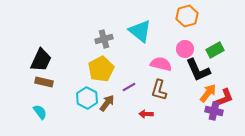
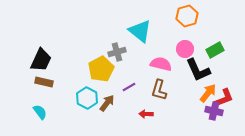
gray cross: moved 13 px right, 13 px down
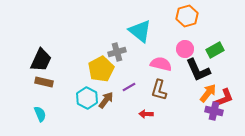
brown arrow: moved 1 px left, 3 px up
cyan semicircle: moved 2 px down; rotated 14 degrees clockwise
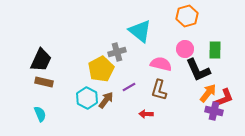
green rectangle: rotated 60 degrees counterclockwise
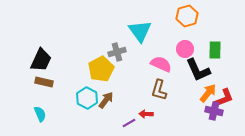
cyan triangle: rotated 15 degrees clockwise
pink semicircle: rotated 10 degrees clockwise
purple line: moved 36 px down
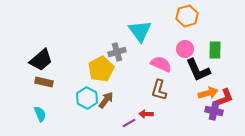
black trapezoid: rotated 25 degrees clockwise
orange arrow: rotated 36 degrees clockwise
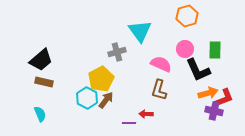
yellow pentagon: moved 10 px down
purple line: rotated 32 degrees clockwise
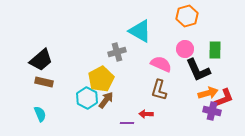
cyan triangle: rotated 25 degrees counterclockwise
purple cross: moved 2 px left
purple line: moved 2 px left
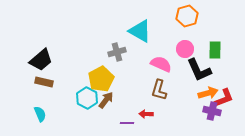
black L-shape: moved 1 px right
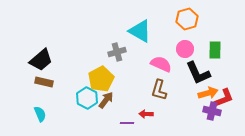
orange hexagon: moved 3 px down
black L-shape: moved 1 px left, 3 px down
